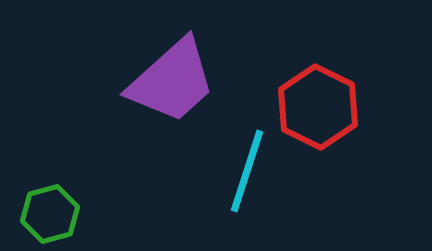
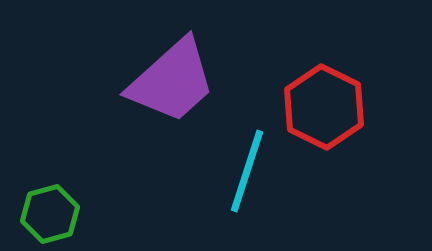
red hexagon: moved 6 px right
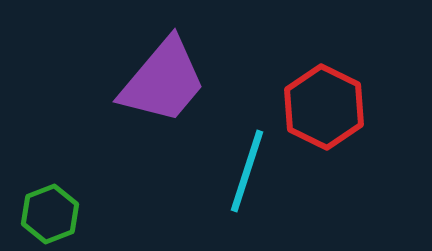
purple trapezoid: moved 9 px left; rotated 8 degrees counterclockwise
green hexagon: rotated 6 degrees counterclockwise
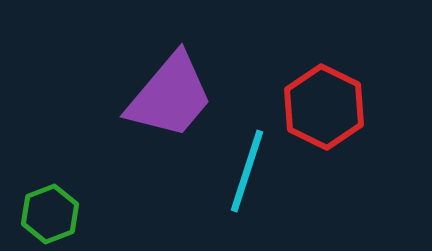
purple trapezoid: moved 7 px right, 15 px down
